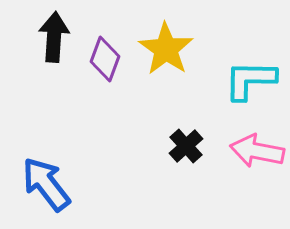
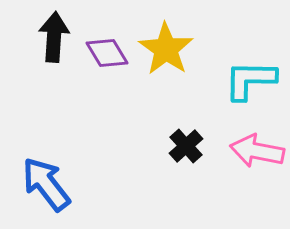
purple diamond: moved 2 px right, 6 px up; rotated 51 degrees counterclockwise
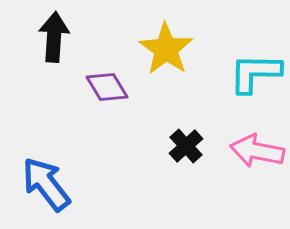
purple diamond: moved 34 px down
cyan L-shape: moved 5 px right, 7 px up
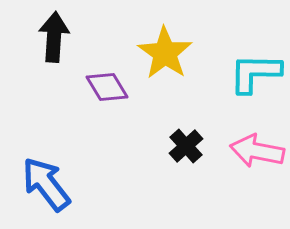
yellow star: moved 1 px left, 4 px down
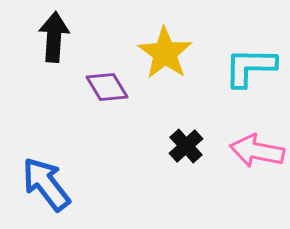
cyan L-shape: moved 5 px left, 6 px up
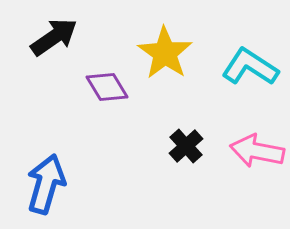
black arrow: rotated 51 degrees clockwise
cyan L-shape: rotated 32 degrees clockwise
blue arrow: rotated 54 degrees clockwise
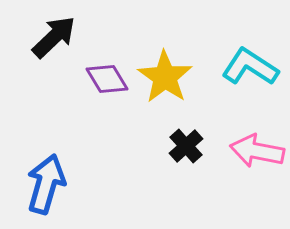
black arrow: rotated 9 degrees counterclockwise
yellow star: moved 24 px down
purple diamond: moved 8 px up
